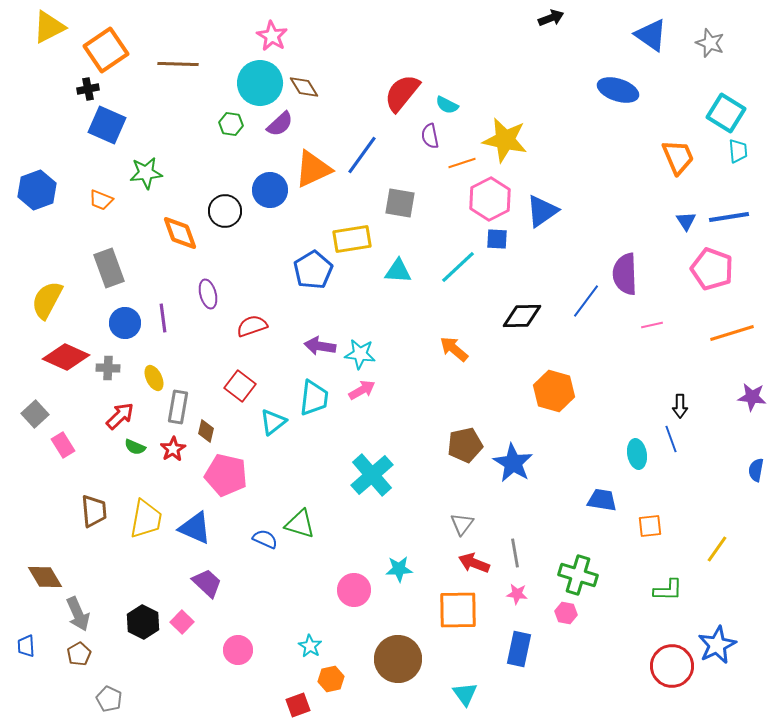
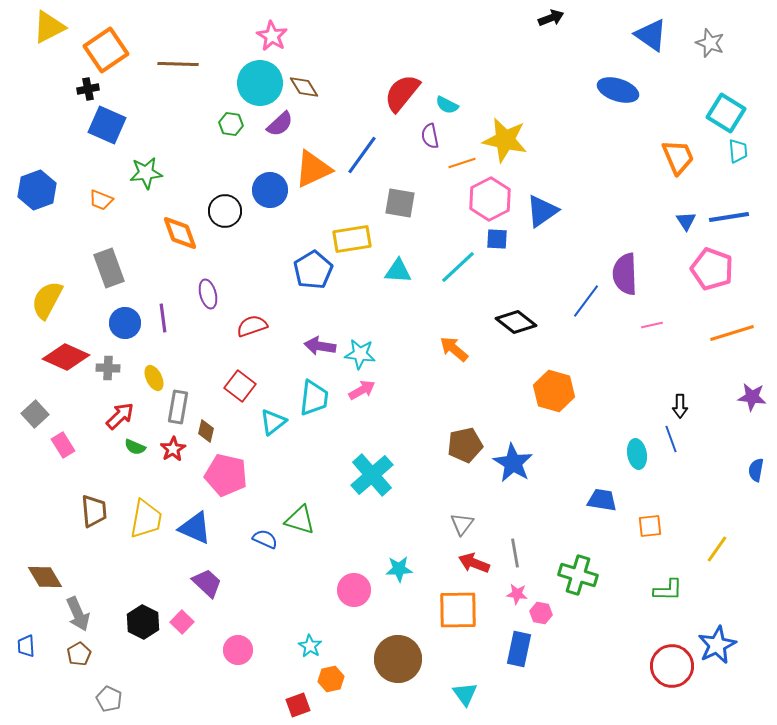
black diamond at (522, 316): moved 6 px left, 6 px down; rotated 39 degrees clockwise
green triangle at (300, 524): moved 4 px up
pink hexagon at (566, 613): moved 25 px left
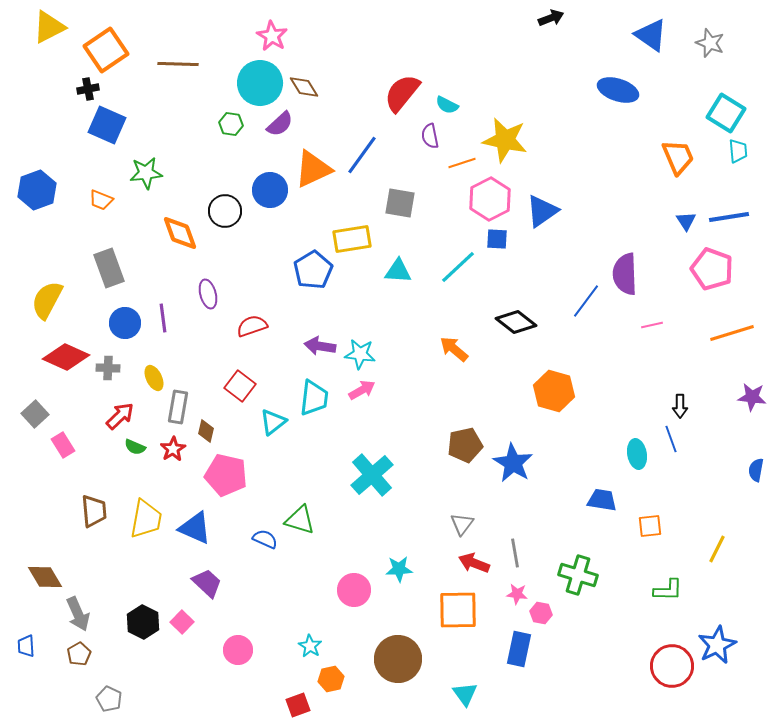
yellow line at (717, 549): rotated 8 degrees counterclockwise
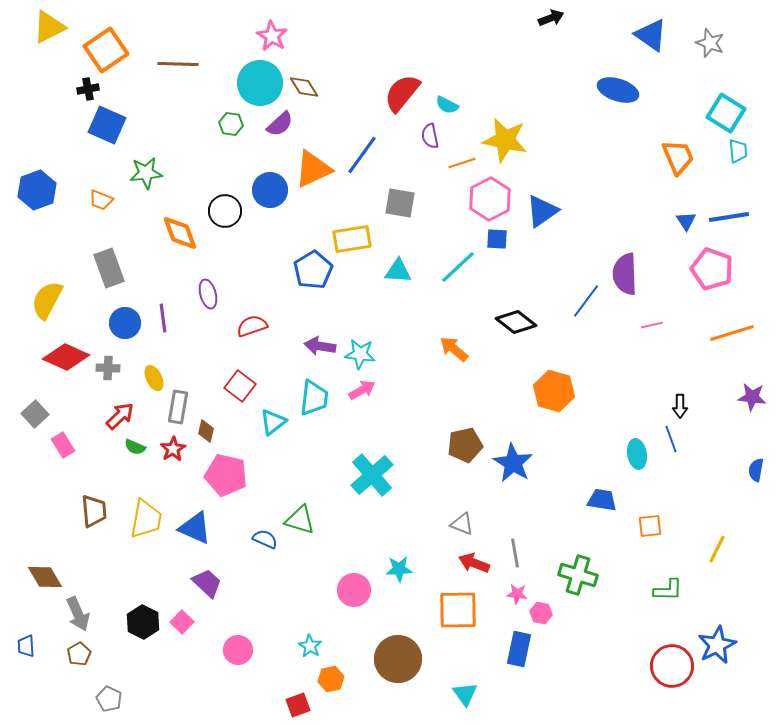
gray triangle at (462, 524): rotated 45 degrees counterclockwise
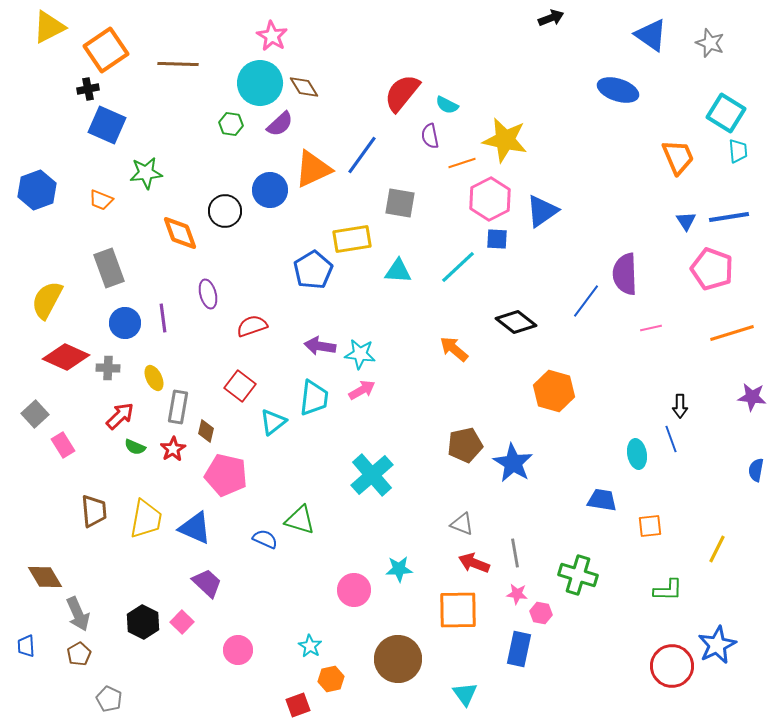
pink line at (652, 325): moved 1 px left, 3 px down
